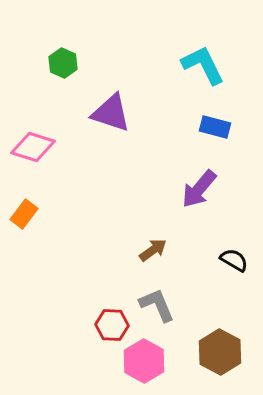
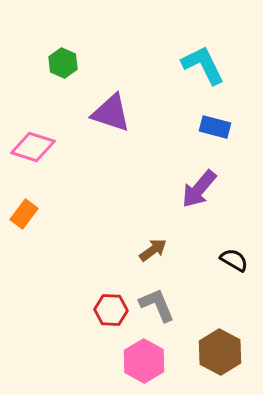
red hexagon: moved 1 px left, 15 px up
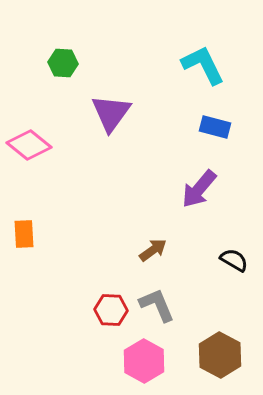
green hexagon: rotated 20 degrees counterclockwise
purple triangle: rotated 48 degrees clockwise
pink diamond: moved 4 px left, 2 px up; rotated 21 degrees clockwise
orange rectangle: moved 20 px down; rotated 40 degrees counterclockwise
brown hexagon: moved 3 px down
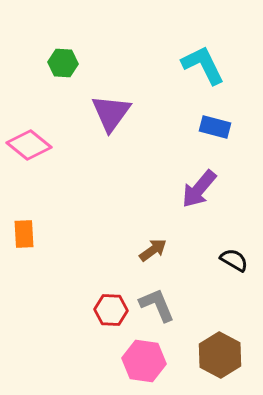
pink hexagon: rotated 21 degrees counterclockwise
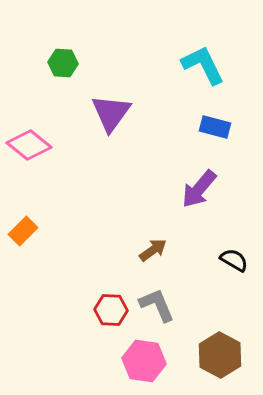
orange rectangle: moved 1 px left, 3 px up; rotated 48 degrees clockwise
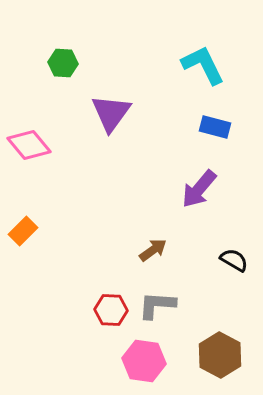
pink diamond: rotated 12 degrees clockwise
gray L-shape: rotated 63 degrees counterclockwise
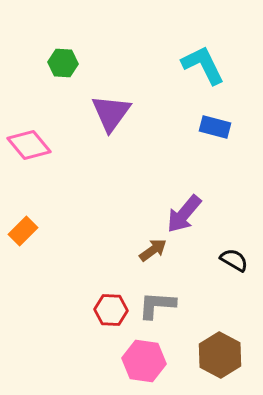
purple arrow: moved 15 px left, 25 px down
